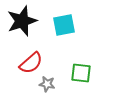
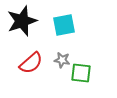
gray star: moved 15 px right, 24 px up
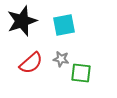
gray star: moved 1 px left, 1 px up
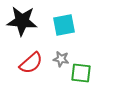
black star: rotated 24 degrees clockwise
